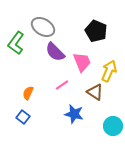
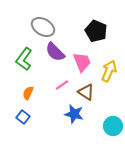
green L-shape: moved 8 px right, 16 px down
brown triangle: moved 9 px left
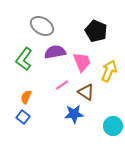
gray ellipse: moved 1 px left, 1 px up
purple semicircle: rotated 125 degrees clockwise
orange semicircle: moved 2 px left, 4 px down
blue star: rotated 18 degrees counterclockwise
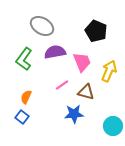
brown triangle: rotated 18 degrees counterclockwise
blue square: moved 1 px left
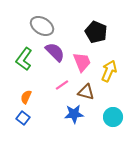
black pentagon: moved 1 px down
purple semicircle: rotated 55 degrees clockwise
blue square: moved 1 px right, 1 px down
cyan circle: moved 9 px up
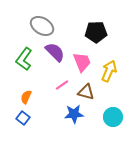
black pentagon: rotated 25 degrees counterclockwise
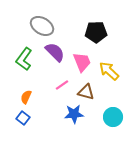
yellow arrow: rotated 70 degrees counterclockwise
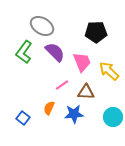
green L-shape: moved 7 px up
brown triangle: rotated 12 degrees counterclockwise
orange semicircle: moved 23 px right, 11 px down
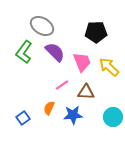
yellow arrow: moved 4 px up
blue star: moved 1 px left, 1 px down
blue square: rotated 16 degrees clockwise
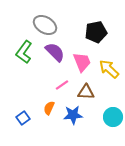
gray ellipse: moved 3 px right, 1 px up
black pentagon: rotated 10 degrees counterclockwise
yellow arrow: moved 2 px down
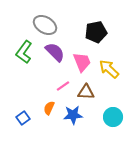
pink line: moved 1 px right, 1 px down
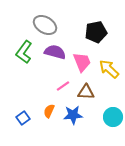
purple semicircle: rotated 30 degrees counterclockwise
orange semicircle: moved 3 px down
